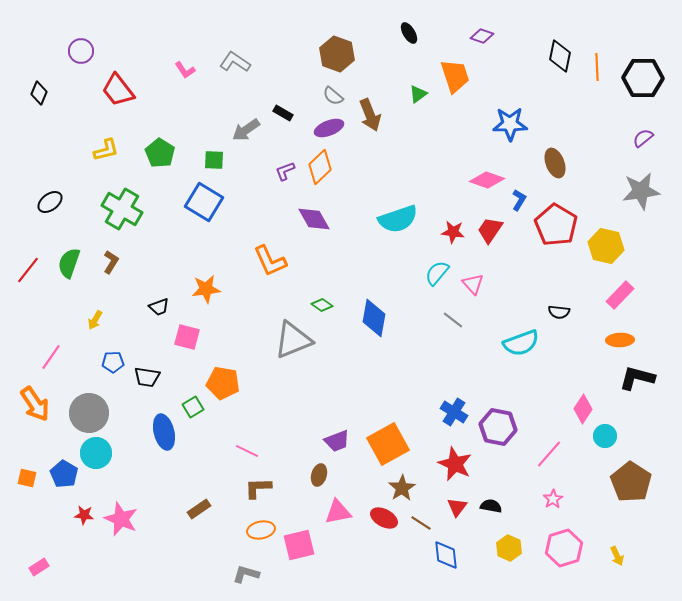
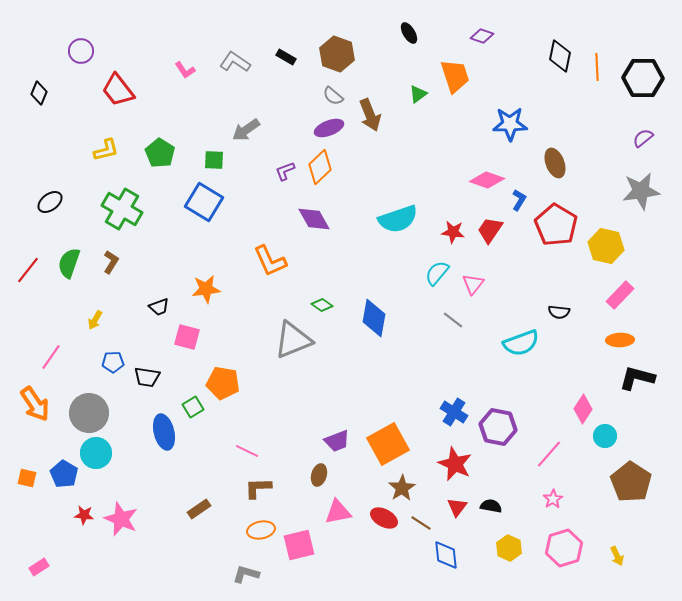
black rectangle at (283, 113): moved 3 px right, 56 px up
pink triangle at (473, 284): rotated 20 degrees clockwise
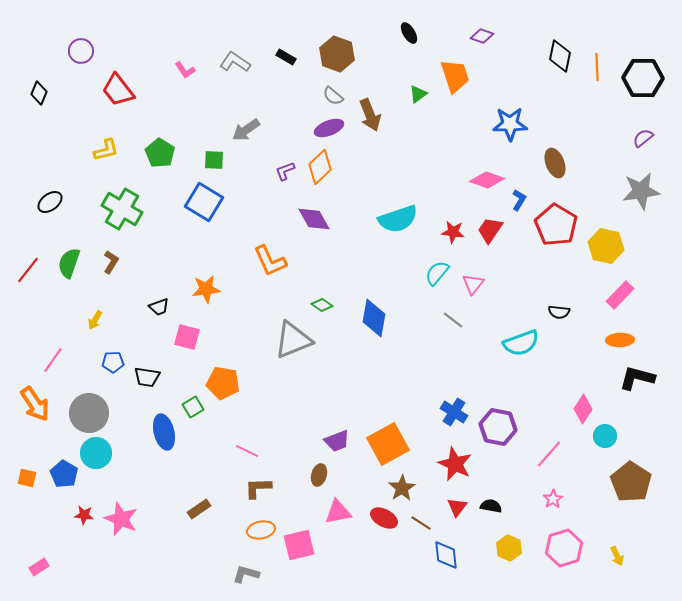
pink line at (51, 357): moved 2 px right, 3 px down
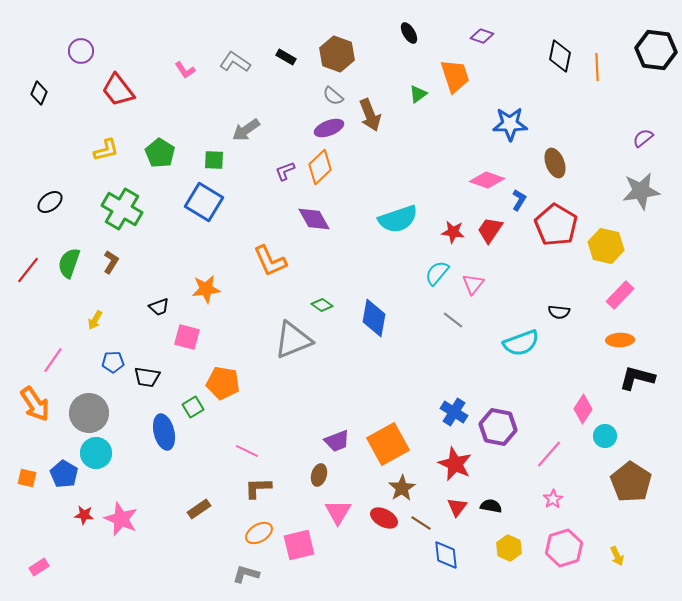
black hexagon at (643, 78): moved 13 px right, 28 px up; rotated 6 degrees clockwise
pink triangle at (338, 512): rotated 48 degrees counterclockwise
orange ellipse at (261, 530): moved 2 px left, 3 px down; rotated 20 degrees counterclockwise
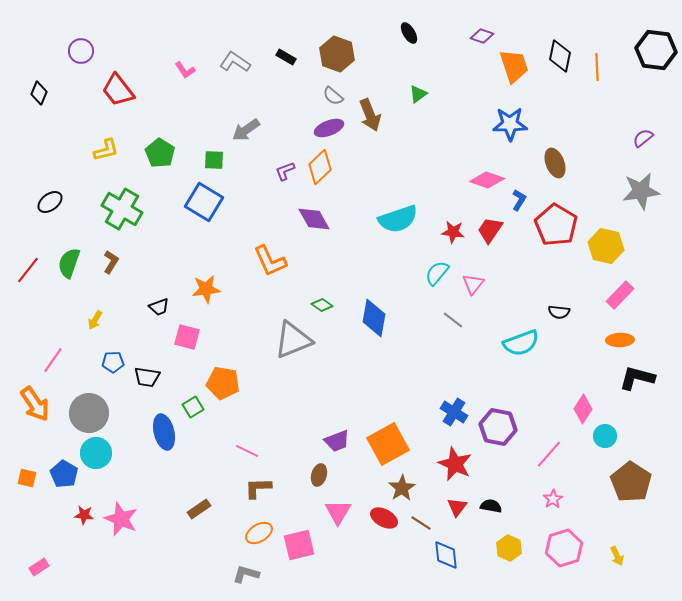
orange trapezoid at (455, 76): moved 59 px right, 10 px up
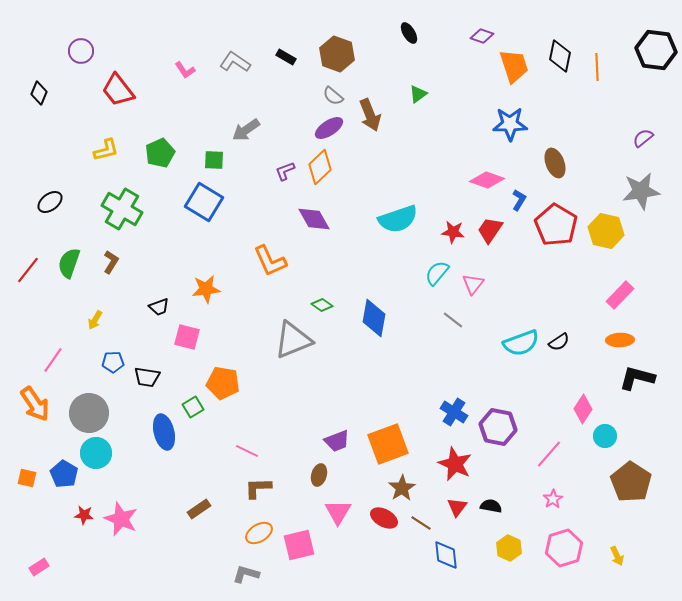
purple ellipse at (329, 128): rotated 12 degrees counterclockwise
green pentagon at (160, 153): rotated 16 degrees clockwise
yellow hexagon at (606, 246): moved 15 px up
black semicircle at (559, 312): moved 30 px down; rotated 40 degrees counterclockwise
orange square at (388, 444): rotated 9 degrees clockwise
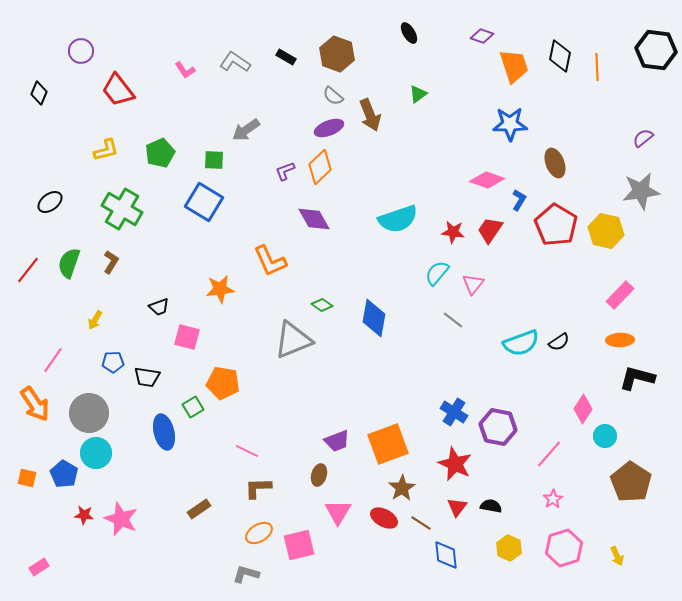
purple ellipse at (329, 128): rotated 12 degrees clockwise
orange star at (206, 289): moved 14 px right
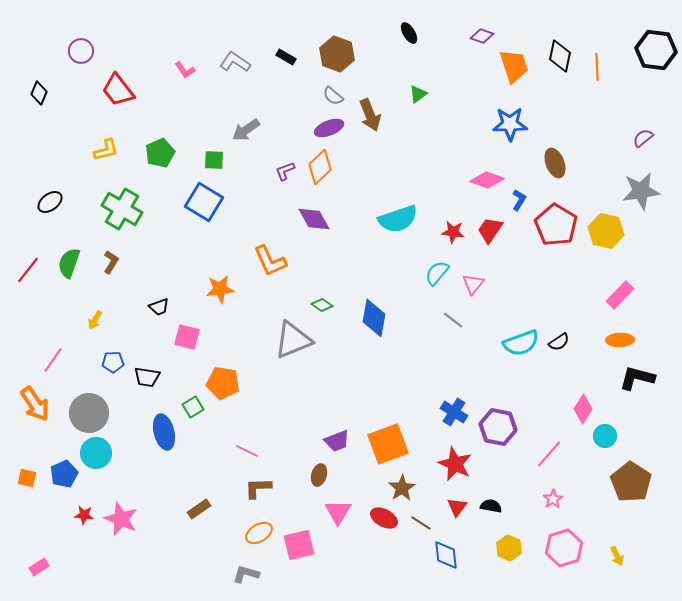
blue pentagon at (64, 474): rotated 16 degrees clockwise
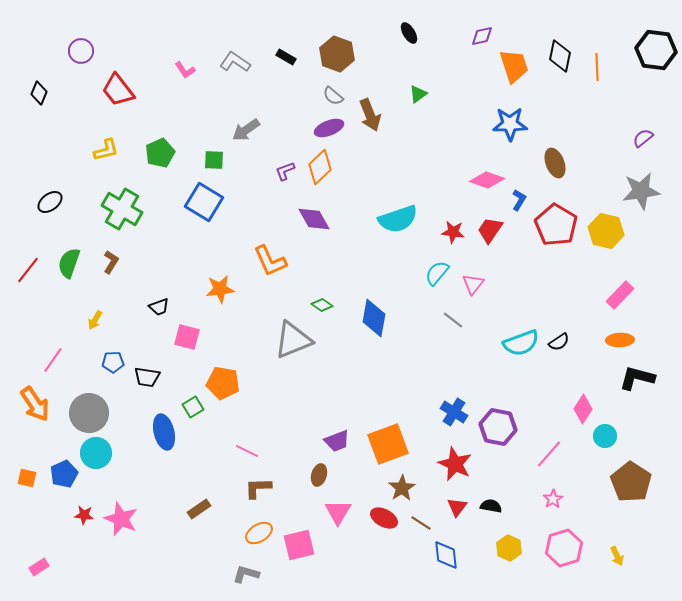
purple diamond at (482, 36): rotated 30 degrees counterclockwise
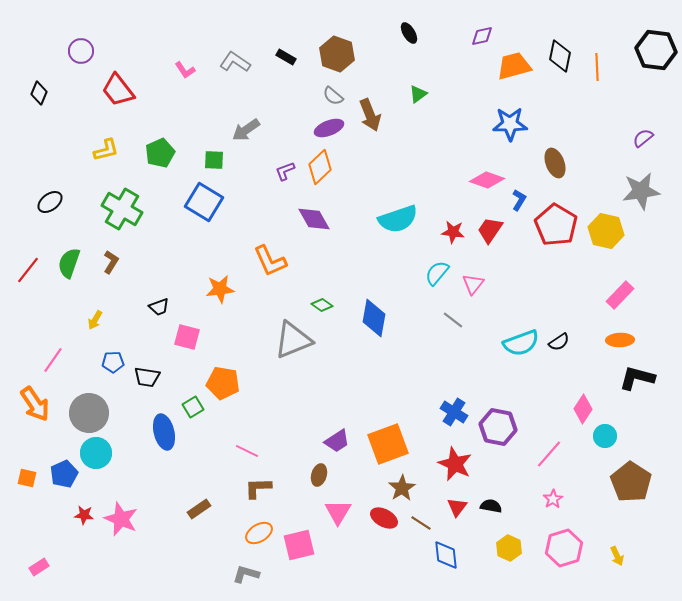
orange trapezoid at (514, 66): rotated 87 degrees counterclockwise
purple trapezoid at (337, 441): rotated 12 degrees counterclockwise
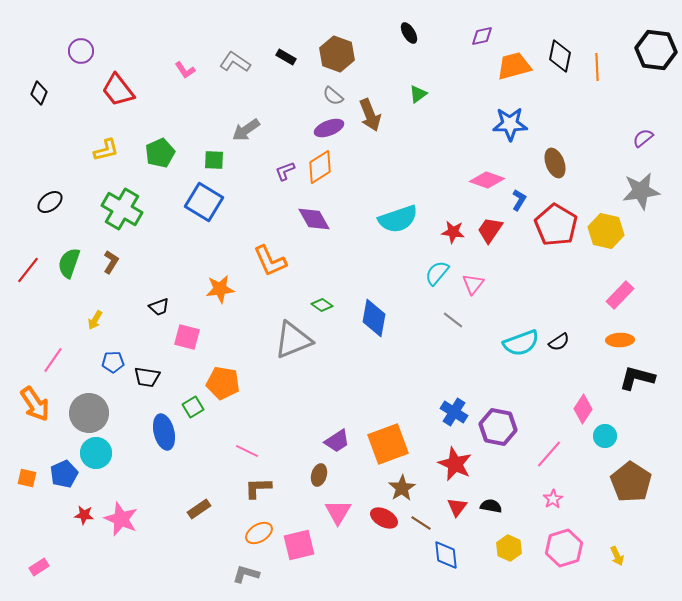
orange diamond at (320, 167): rotated 12 degrees clockwise
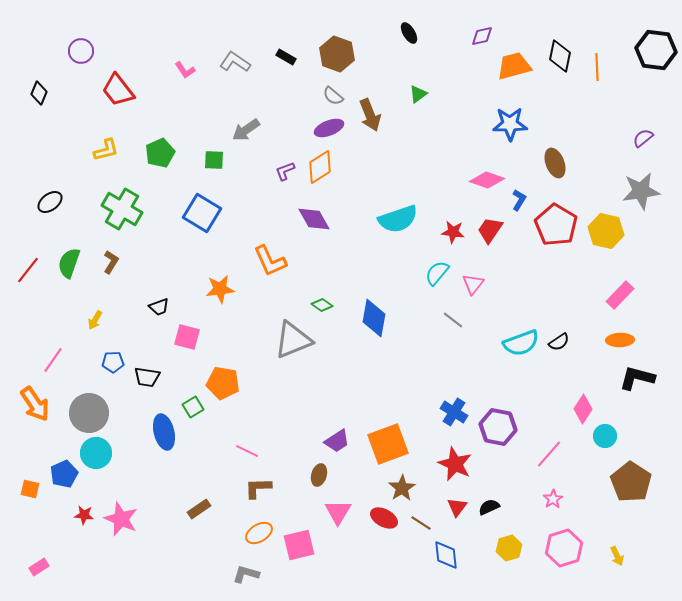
blue square at (204, 202): moved 2 px left, 11 px down
orange square at (27, 478): moved 3 px right, 11 px down
black semicircle at (491, 506): moved 2 px left, 1 px down; rotated 35 degrees counterclockwise
yellow hexagon at (509, 548): rotated 20 degrees clockwise
